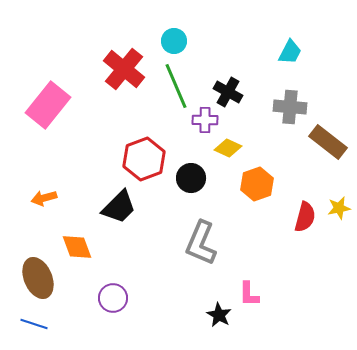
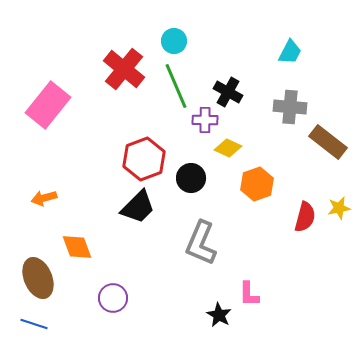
black trapezoid: moved 19 px right
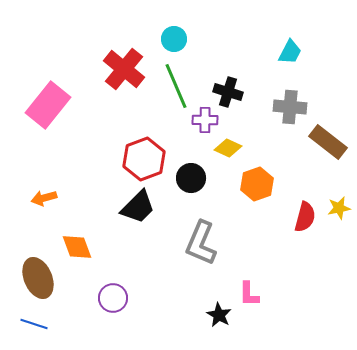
cyan circle: moved 2 px up
black cross: rotated 12 degrees counterclockwise
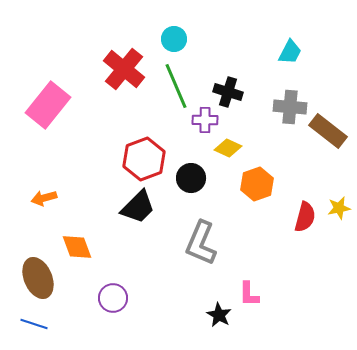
brown rectangle: moved 11 px up
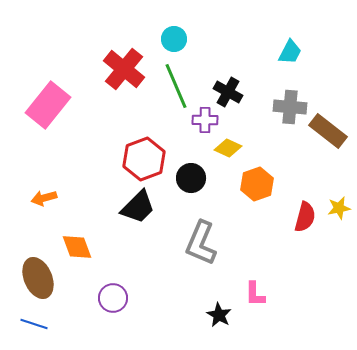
black cross: rotated 12 degrees clockwise
pink L-shape: moved 6 px right
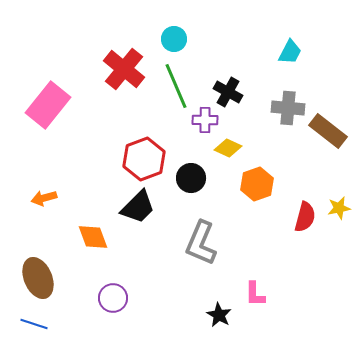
gray cross: moved 2 px left, 1 px down
orange diamond: moved 16 px right, 10 px up
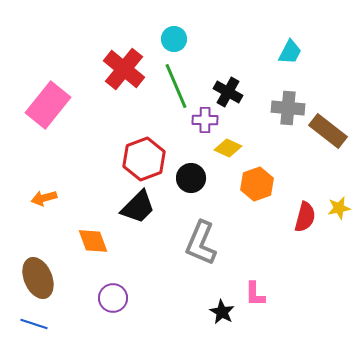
orange diamond: moved 4 px down
black star: moved 3 px right, 3 px up
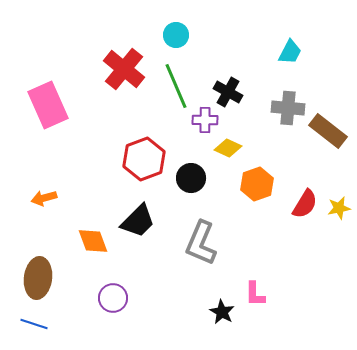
cyan circle: moved 2 px right, 4 px up
pink rectangle: rotated 63 degrees counterclockwise
black trapezoid: moved 14 px down
red semicircle: moved 13 px up; rotated 16 degrees clockwise
brown ellipse: rotated 30 degrees clockwise
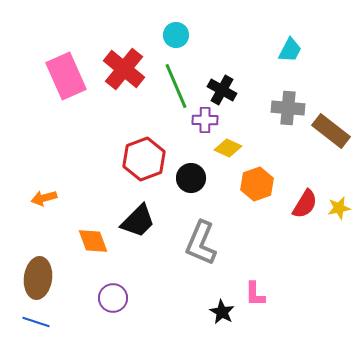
cyan trapezoid: moved 2 px up
black cross: moved 6 px left, 2 px up
pink rectangle: moved 18 px right, 29 px up
brown rectangle: moved 3 px right
blue line: moved 2 px right, 2 px up
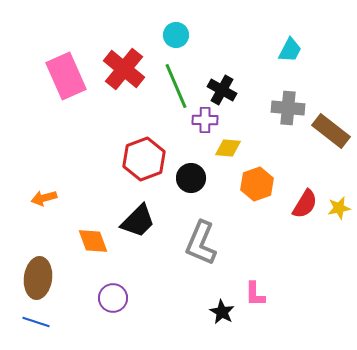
yellow diamond: rotated 20 degrees counterclockwise
